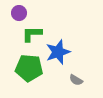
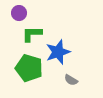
green pentagon: rotated 12 degrees clockwise
gray semicircle: moved 5 px left
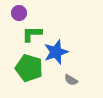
blue star: moved 2 px left
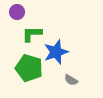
purple circle: moved 2 px left, 1 px up
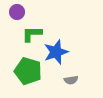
green pentagon: moved 1 px left, 3 px down
gray semicircle: rotated 40 degrees counterclockwise
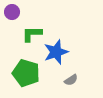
purple circle: moved 5 px left
green pentagon: moved 2 px left, 2 px down
gray semicircle: rotated 24 degrees counterclockwise
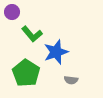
green L-shape: rotated 130 degrees counterclockwise
green pentagon: rotated 16 degrees clockwise
gray semicircle: rotated 40 degrees clockwise
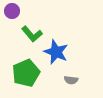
purple circle: moved 1 px up
blue star: rotated 30 degrees counterclockwise
green pentagon: rotated 16 degrees clockwise
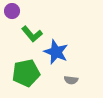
green pentagon: rotated 12 degrees clockwise
